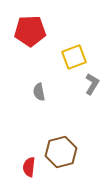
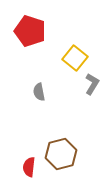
red pentagon: rotated 20 degrees clockwise
yellow square: moved 1 px right, 1 px down; rotated 30 degrees counterclockwise
brown hexagon: moved 2 px down
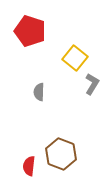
gray semicircle: rotated 12 degrees clockwise
brown hexagon: rotated 24 degrees counterclockwise
red semicircle: moved 1 px up
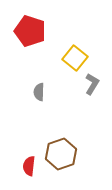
brown hexagon: rotated 20 degrees clockwise
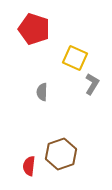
red pentagon: moved 4 px right, 2 px up
yellow square: rotated 15 degrees counterclockwise
gray semicircle: moved 3 px right
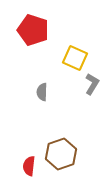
red pentagon: moved 1 px left, 1 px down
